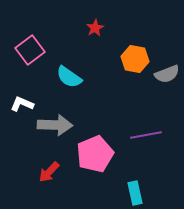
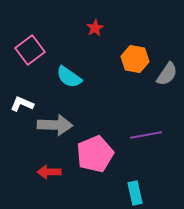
gray semicircle: rotated 35 degrees counterclockwise
red arrow: rotated 45 degrees clockwise
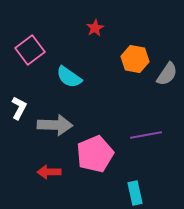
white L-shape: moved 3 px left, 4 px down; rotated 95 degrees clockwise
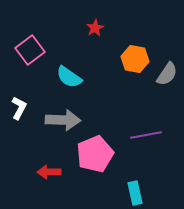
gray arrow: moved 8 px right, 5 px up
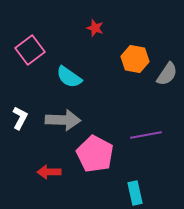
red star: rotated 24 degrees counterclockwise
white L-shape: moved 1 px right, 10 px down
pink pentagon: rotated 21 degrees counterclockwise
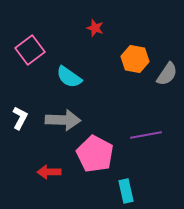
cyan rectangle: moved 9 px left, 2 px up
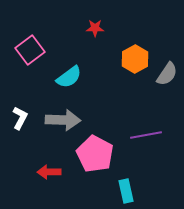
red star: rotated 18 degrees counterclockwise
orange hexagon: rotated 20 degrees clockwise
cyan semicircle: rotated 72 degrees counterclockwise
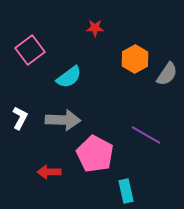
purple line: rotated 40 degrees clockwise
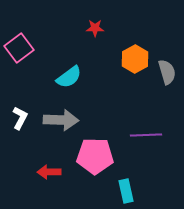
pink square: moved 11 px left, 2 px up
gray semicircle: moved 2 px up; rotated 50 degrees counterclockwise
gray arrow: moved 2 px left
purple line: rotated 32 degrees counterclockwise
pink pentagon: moved 2 px down; rotated 27 degrees counterclockwise
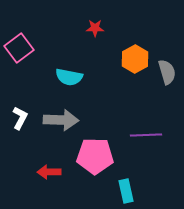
cyan semicircle: rotated 48 degrees clockwise
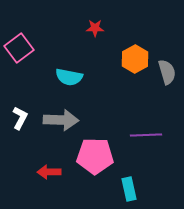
cyan rectangle: moved 3 px right, 2 px up
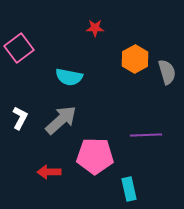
gray arrow: rotated 44 degrees counterclockwise
